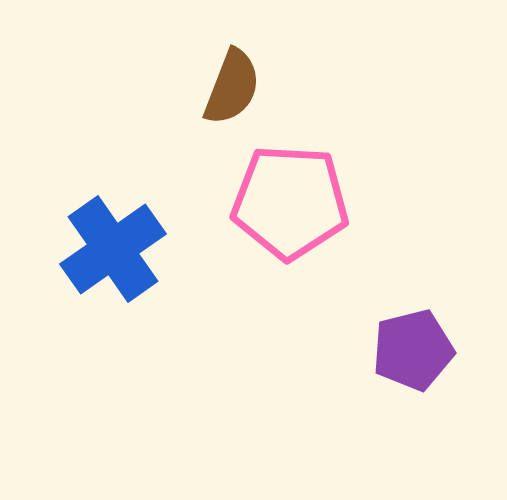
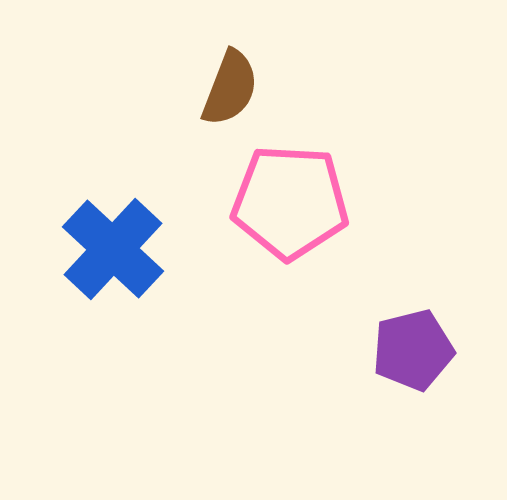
brown semicircle: moved 2 px left, 1 px down
blue cross: rotated 12 degrees counterclockwise
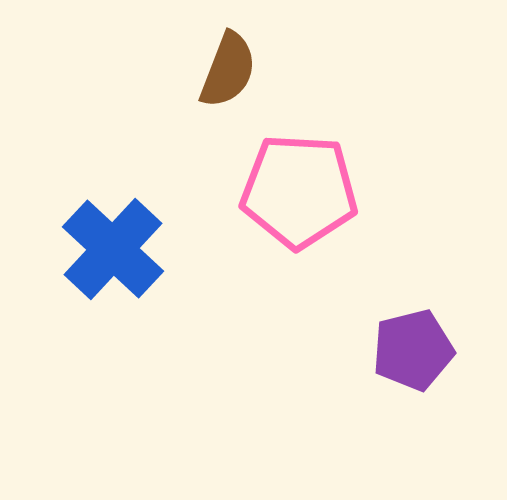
brown semicircle: moved 2 px left, 18 px up
pink pentagon: moved 9 px right, 11 px up
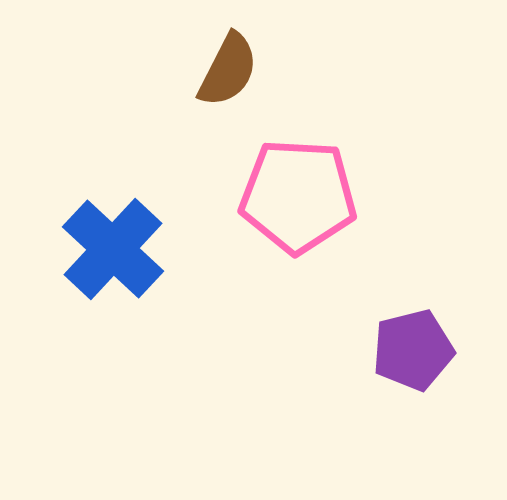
brown semicircle: rotated 6 degrees clockwise
pink pentagon: moved 1 px left, 5 px down
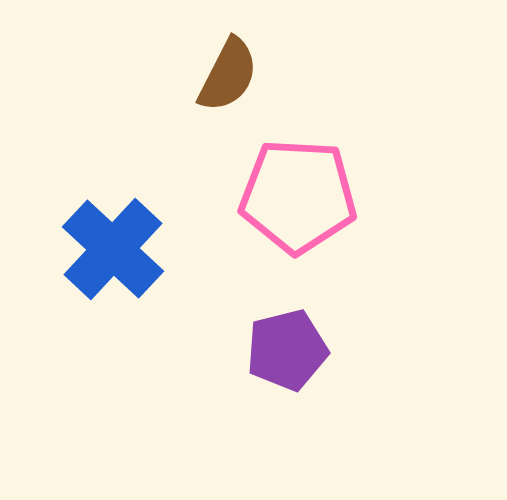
brown semicircle: moved 5 px down
purple pentagon: moved 126 px left
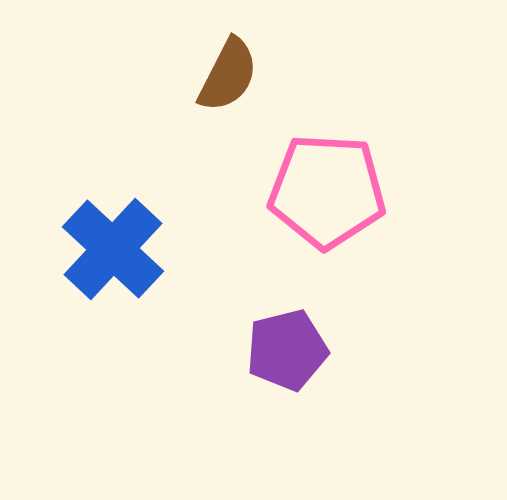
pink pentagon: moved 29 px right, 5 px up
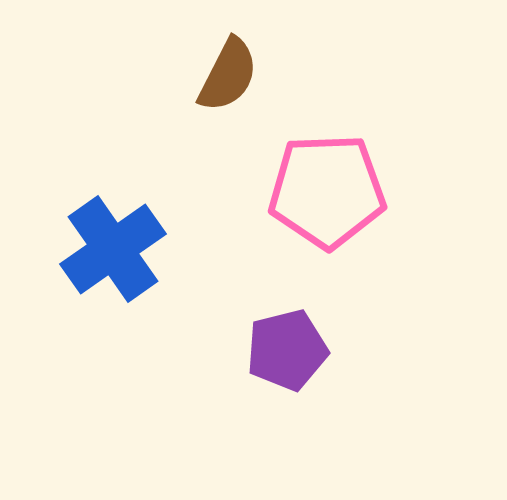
pink pentagon: rotated 5 degrees counterclockwise
blue cross: rotated 12 degrees clockwise
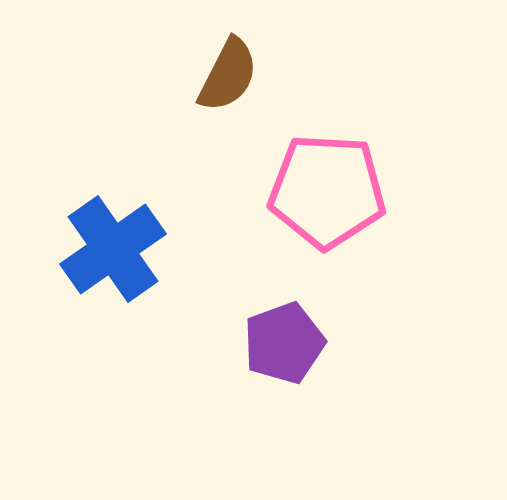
pink pentagon: rotated 5 degrees clockwise
purple pentagon: moved 3 px left, 7 px up; rotated 6 degrees counterclockwise
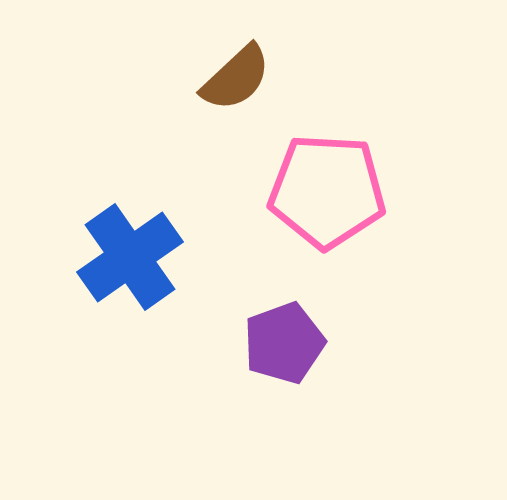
brown semicircle: moved 8 px right, 3 px down; rotated 20 degrees clockwise
blue cross: moved 17 px right, 8 px down
